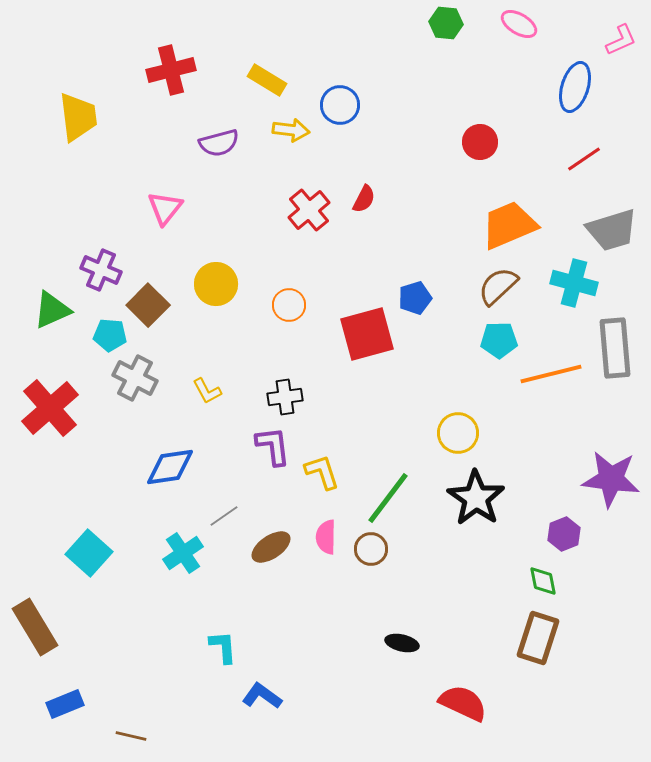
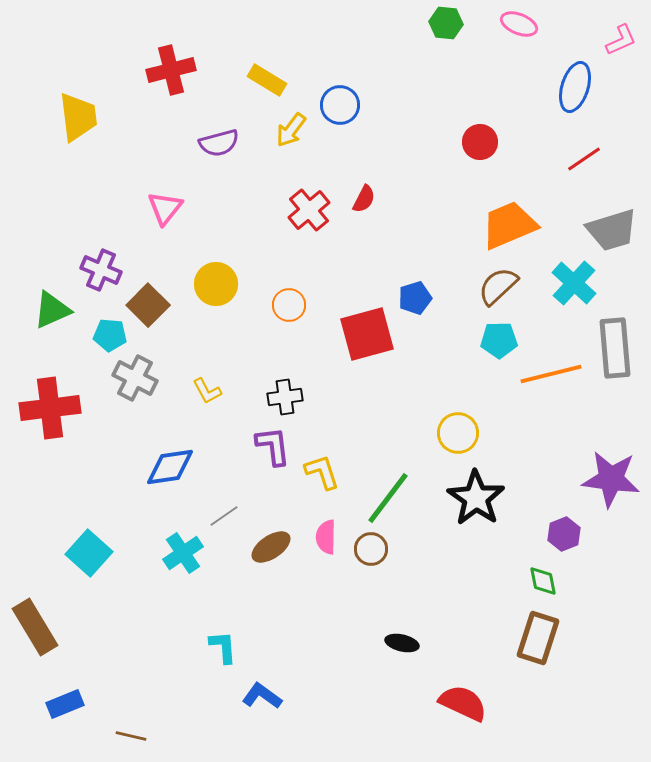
pink ellipse at (519, 24): rotated 9 degrees counterclockwise
yellow arrow at (291, 130): rotated 120 degrees clockwise
cyan cross at (574, 283): rotated 27 degrees clockwise
red cross at (50, 408): rotated 34 degrees clockwise
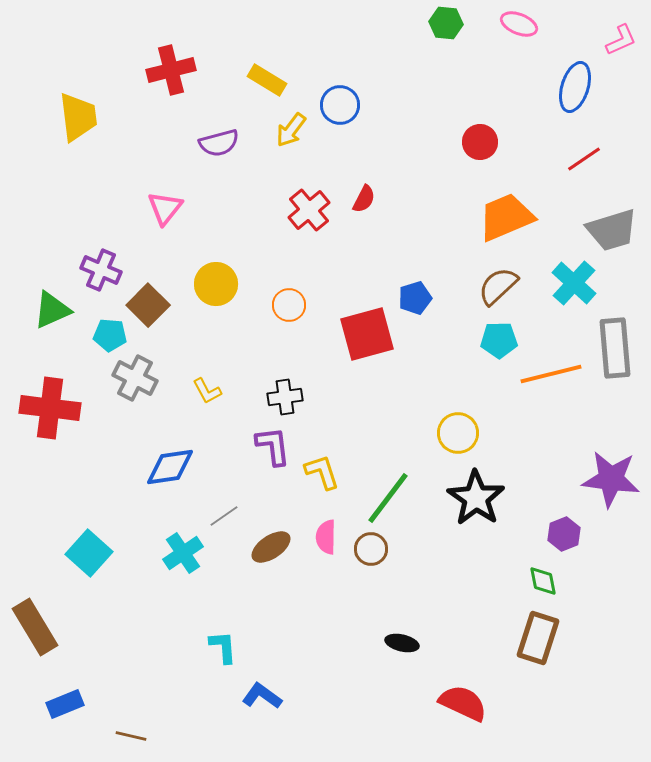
orange trapezoid at (509, 225): moved 3 px left, 8 px up
red cross at (50, 408): rotated 14 degrees clockwise
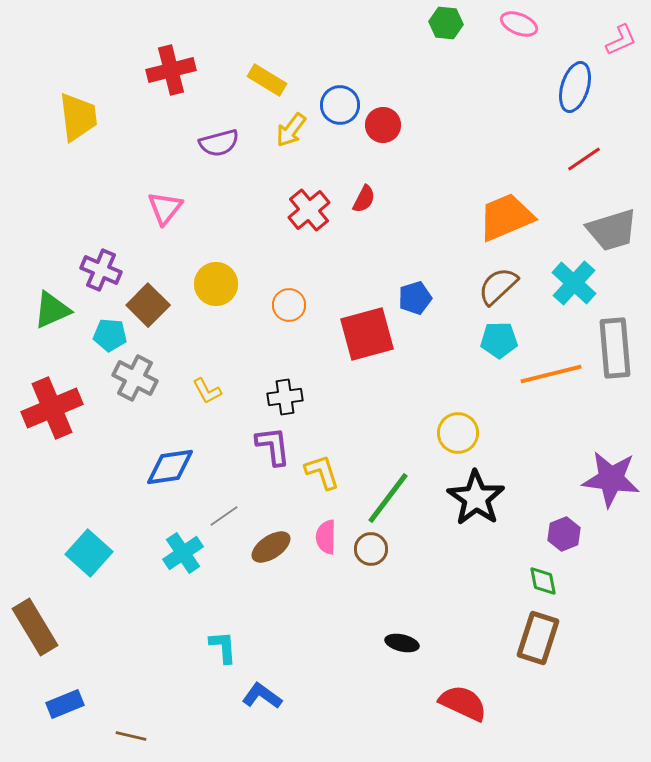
red circle at (480, 142): moved 97 px left, 17 px up
red cross at (50, 408): moved 2 px right; rotated 30 degrees counterclockwise
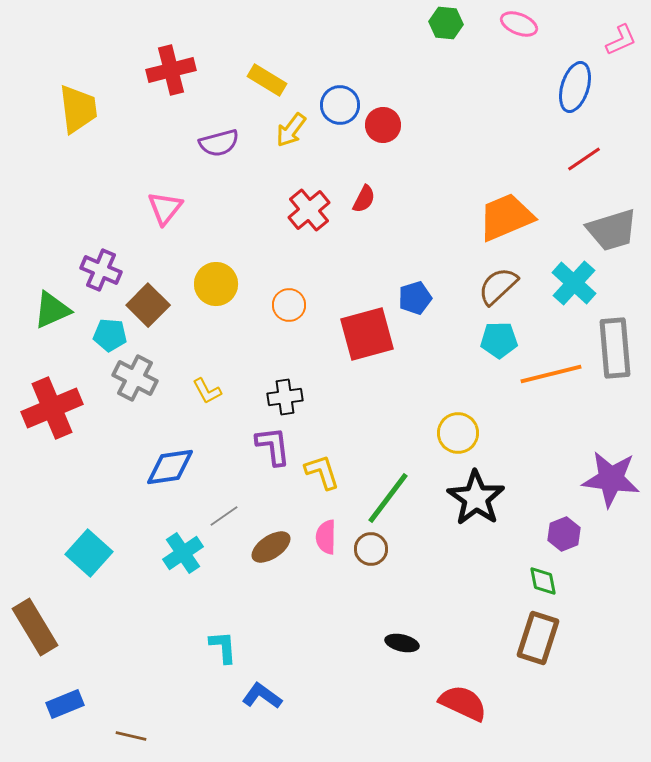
yellow trapezoid at (78, 117): moved 8 px up
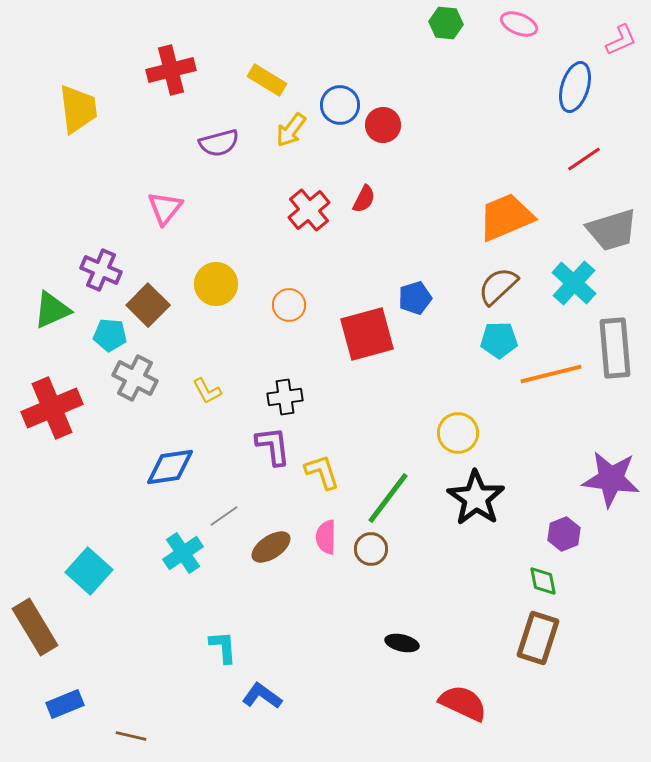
cyan square at (89, 553): moved 18 px down
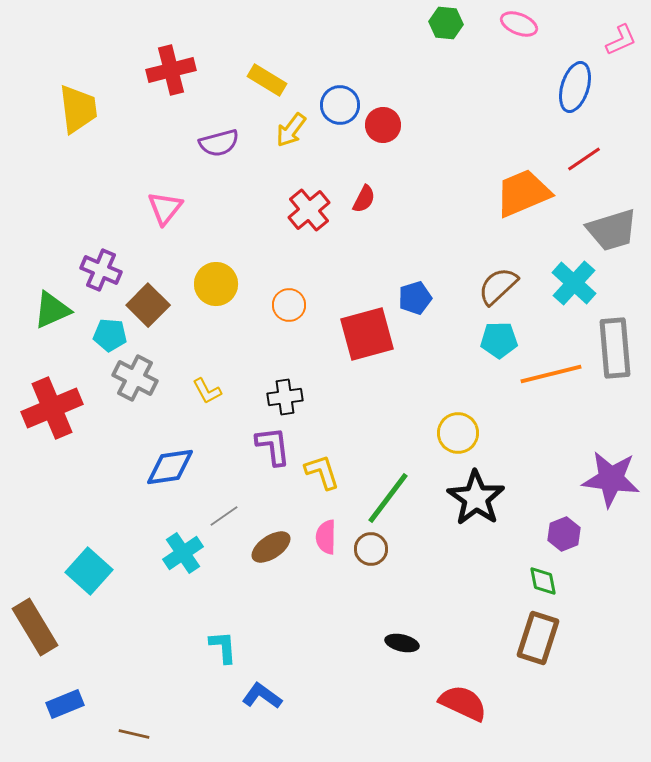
orange trapezoid at (506, 217): moved 17 px right, 24 px up
brown line at (131, 736): moved 3 px right, 2 px up
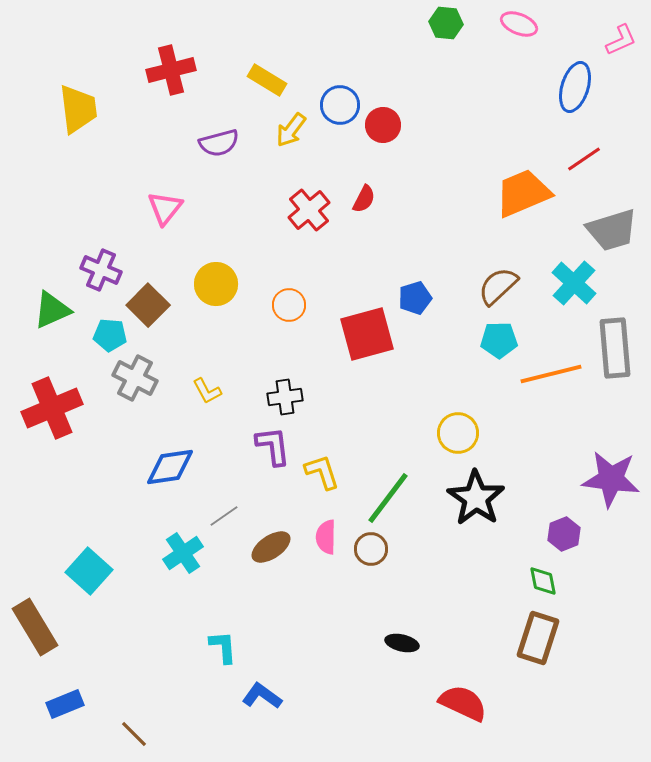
brown line at (134, 734): rotated 32 degrees clockwise
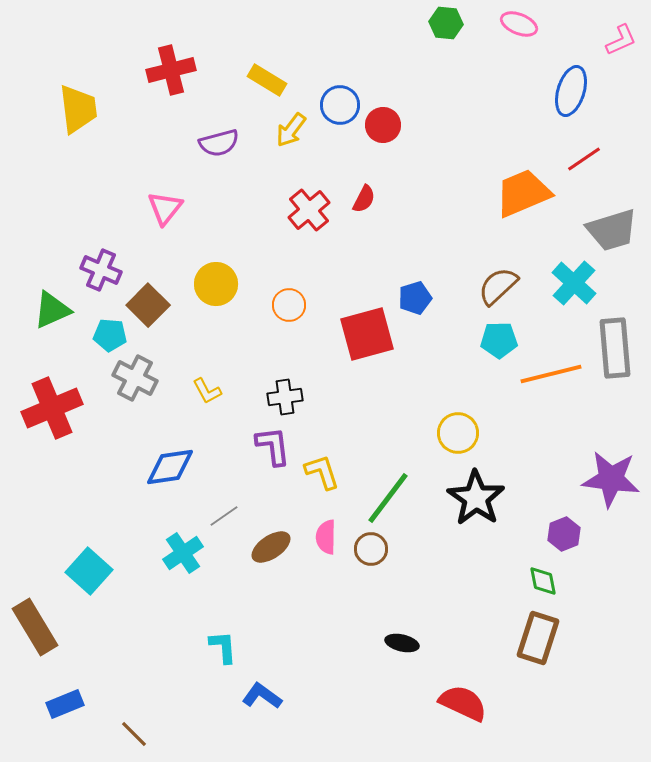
blue ellipse at (575, 87): moved 4 px left, 4 px down
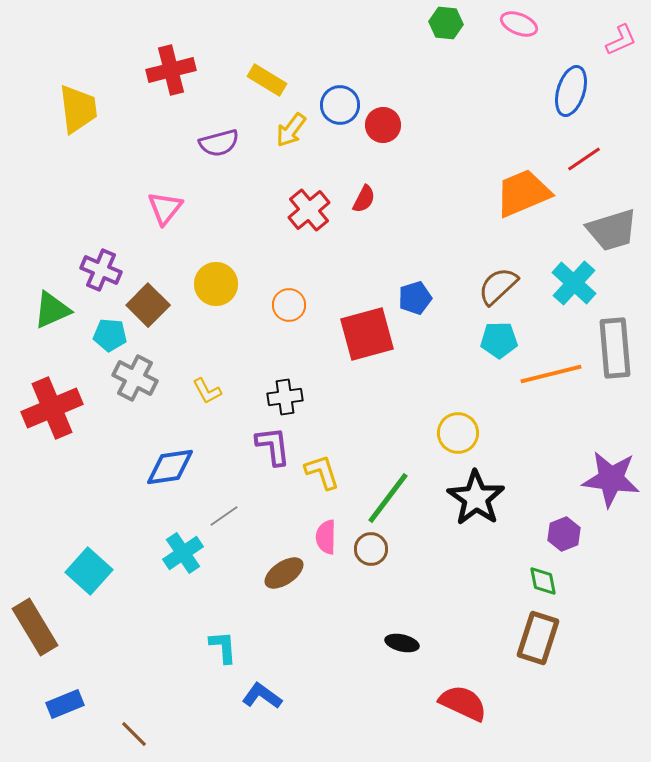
brown ellipse at (271, 547): moved 13 px right, 26 px down
